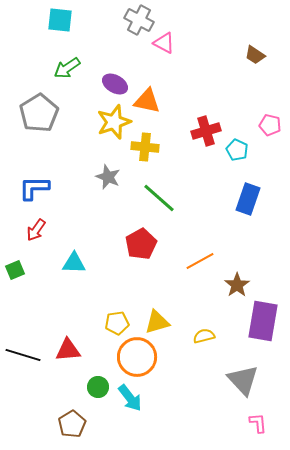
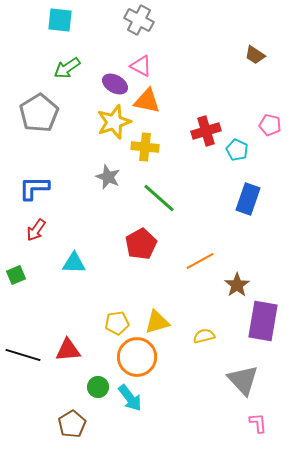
pink triangle: moved 23 px left, 23 px down
green square: moved 1 px right, 5 px down
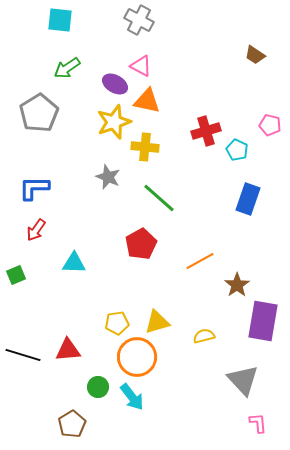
cyan arrow: moved 2 px right, 1 px up
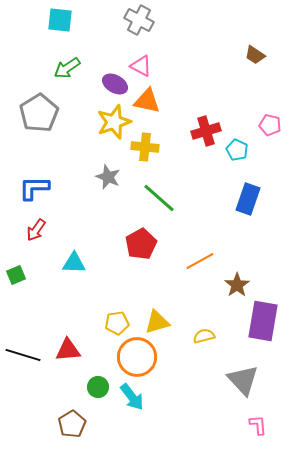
pink L-shape: moved 2 px down
